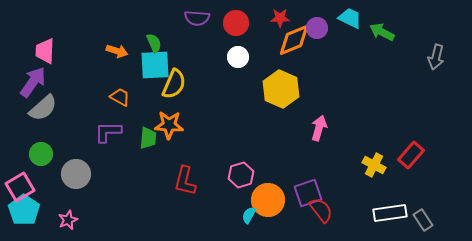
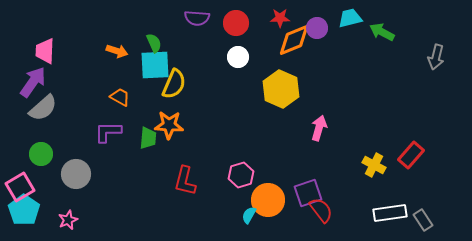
cyan trapezoid: rotated 40 degrees counterclockwise
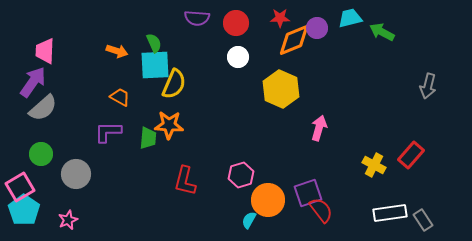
gray arrow: moved 8 px left, 29 px down
cyan semicircle: moved 5 px down
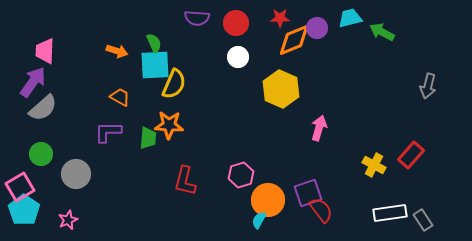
cyan semicircle: moved 10 px right
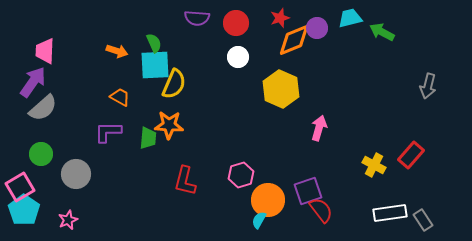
red star: rotated 18 degrees counterclockwise
purple square: moved 2 px up
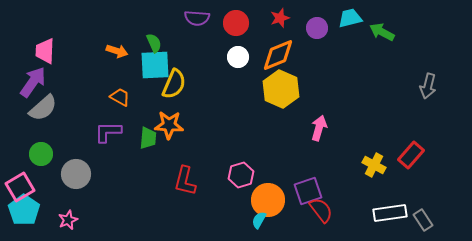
orange diamond: moved 16 px left, 15 px down
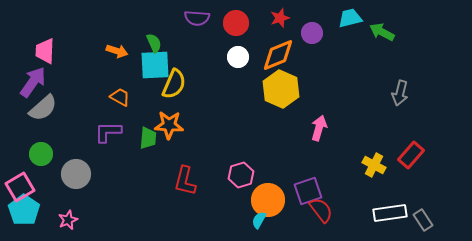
purple circle: moved 5 px left, 5 px down
gray arrow: moved 28 px left, 7 px down
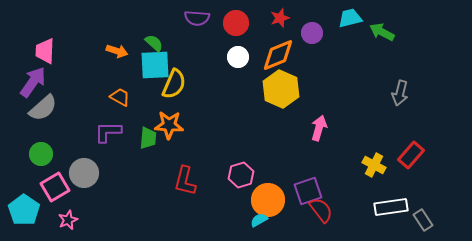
green semicircle: rotated 24 degrees counterclockwise
gray circle: moved 8 px right, 1 px up
pink square: moved 35 px right
white rectangle: moved 1 px right, 6 px up
cyan semicircle: rotated 30 degrees clockwise
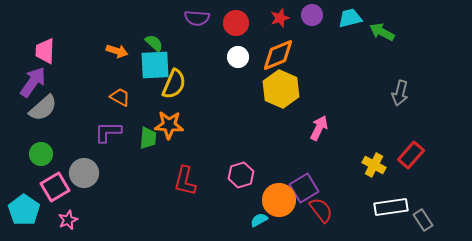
purple circle: moved 18 px up
pink arrow: rotated 10 degrees clockwise
purple square: moved 4 px left, 3 px up; rotated 12 degrees counterclockwise
orange circle: moved 11 px right
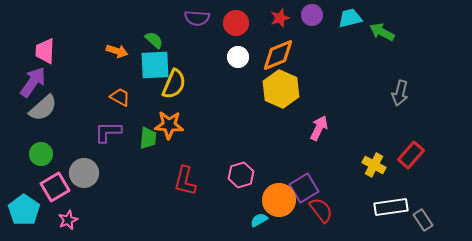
green semicircle: moved 3 px up
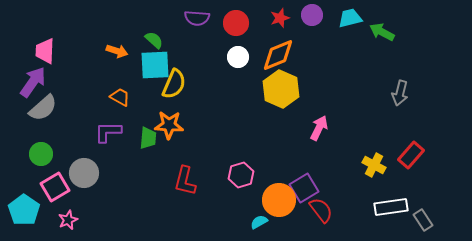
cyan semicircle: moved 2 px down
